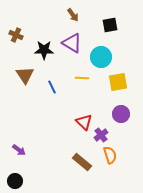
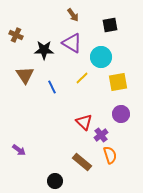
yellow line: rotated 48 degrees counterclockwise
black circle: moved 40 px right
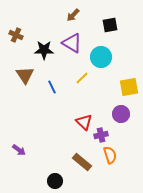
brown arrow: rotated 80 degrees clockwise
yellow square: moved 11 px right, 5 px down
purple cross: rotated 24 degrees clockwise
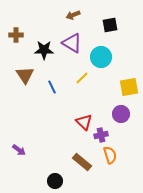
brown arrow: rotated 24 degrees clockwise
brown cross: rotated 24 degrees counterclockwise
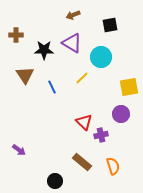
orange semicircle: moved 3 px right, 11 px down
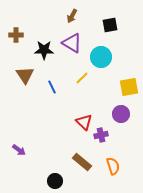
brown arrow: moved 1 px left, 1 px down; rotated 40 degrees counterclockwise
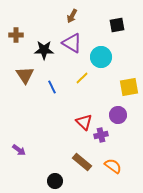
black square: moved 7 px right
purple circle: moved 3 px left, 1 px down
orange semicircle: rotated 36 degrees counterclockwise
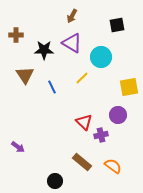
purple arrow: moved 1 px left, 3 px up
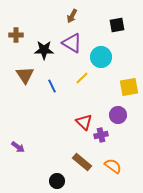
blue line: moved 1 px up
black circle: moved 2 px right
